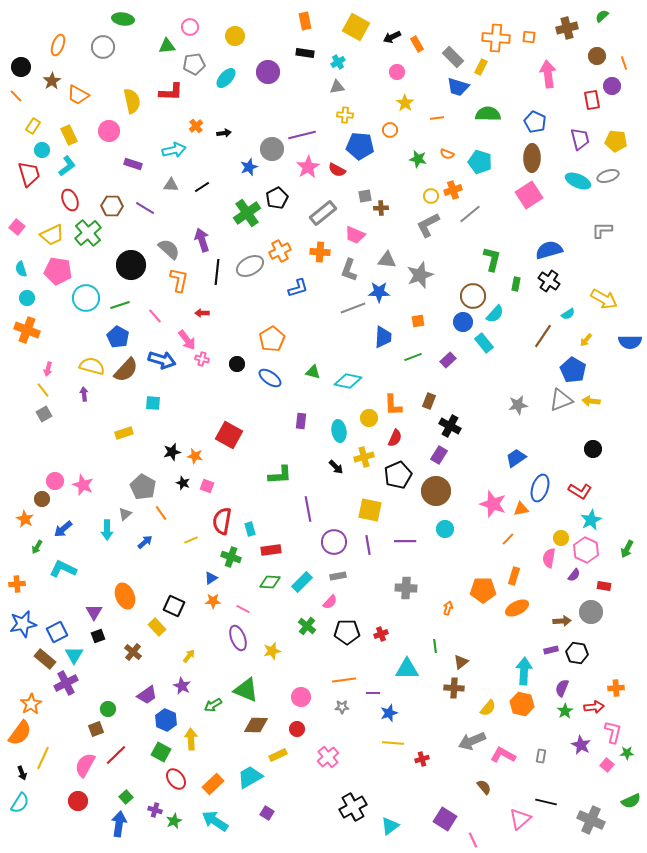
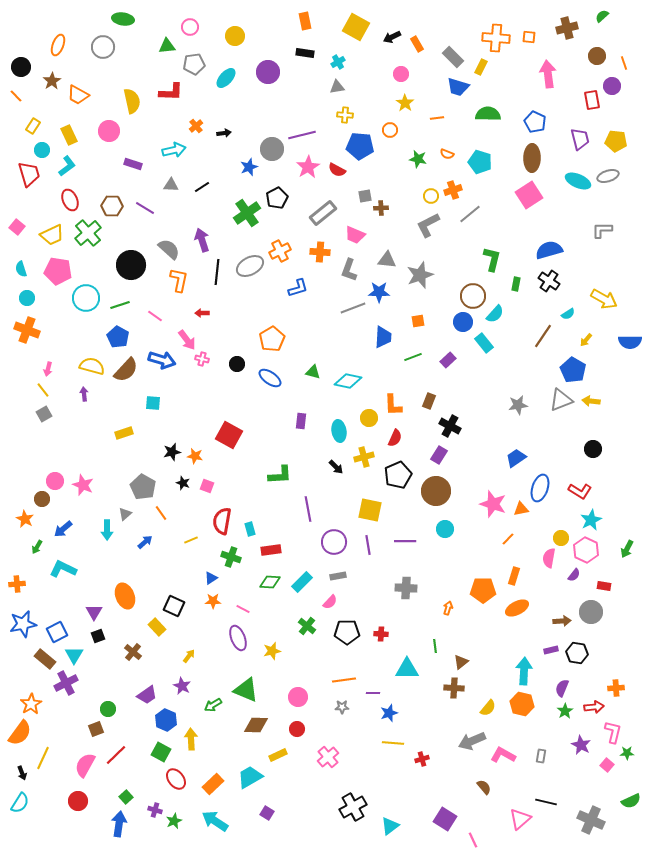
pink circle at (397, 72): moved 4 px right, 2 px down
pink line at (155, 316): rotated 14 degrees counterclockwise
red cross at (381, 634): rotated 24 degrees clockwise
pink circle at (301, 697): moved 3 px left
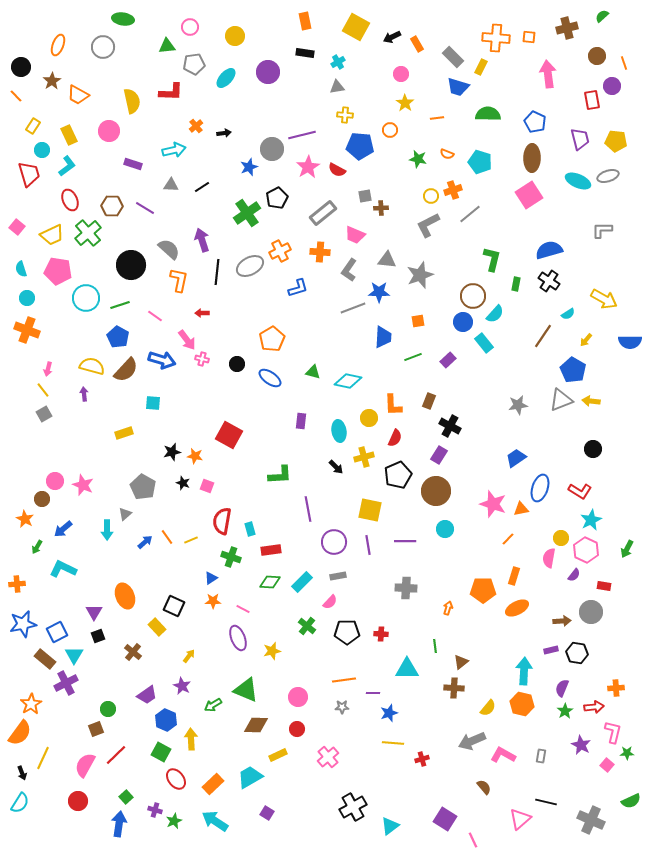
gray L-shape at (349, 270): rotated 15 degrees clockwise
orange line at (161, 513): moved 6 px right, 24 px down
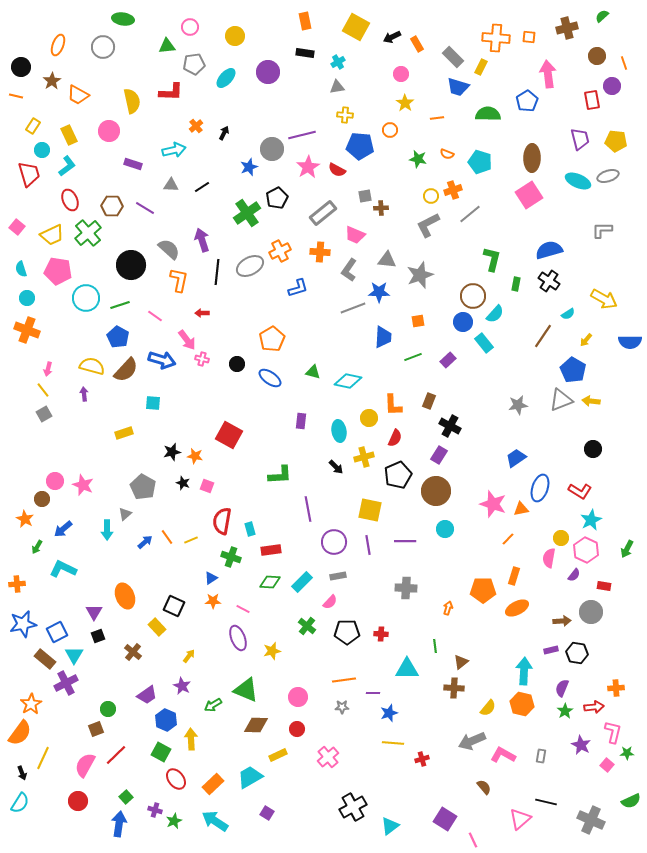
orange line at (16, 96): rotated 32 degrees counterclockwise
blue pentagon at (535, 122): moved 8 px left, 21 px up; rotated 15 degrees clockwise
black arrow at (224, 133): rotated 56 degrees counterclockwise
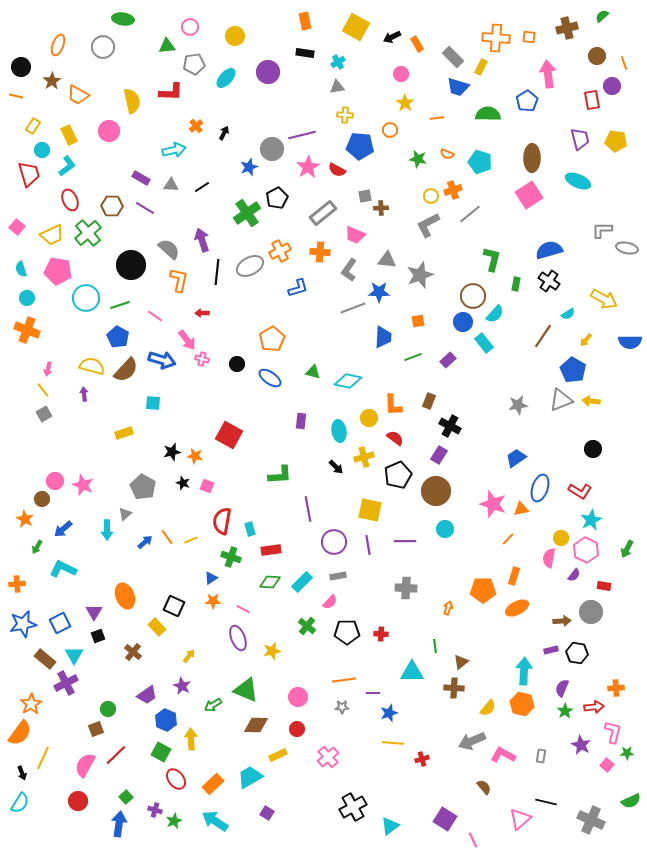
purple rectangle at (133, 164): moved 8 px right, 14 px down; rotated 12 degrees clockwise
gray ellipse at (608, 176): moved 19 px right, 72 px down; rotated 30 degrees clockwise
red semicircle at (395, 438): rotated 78 degrees counterclockwise
blue square at (57, 632): moved 3 px right, 9 px up
cyan triangle at (407, 669): moved 5 px right, 3 px down
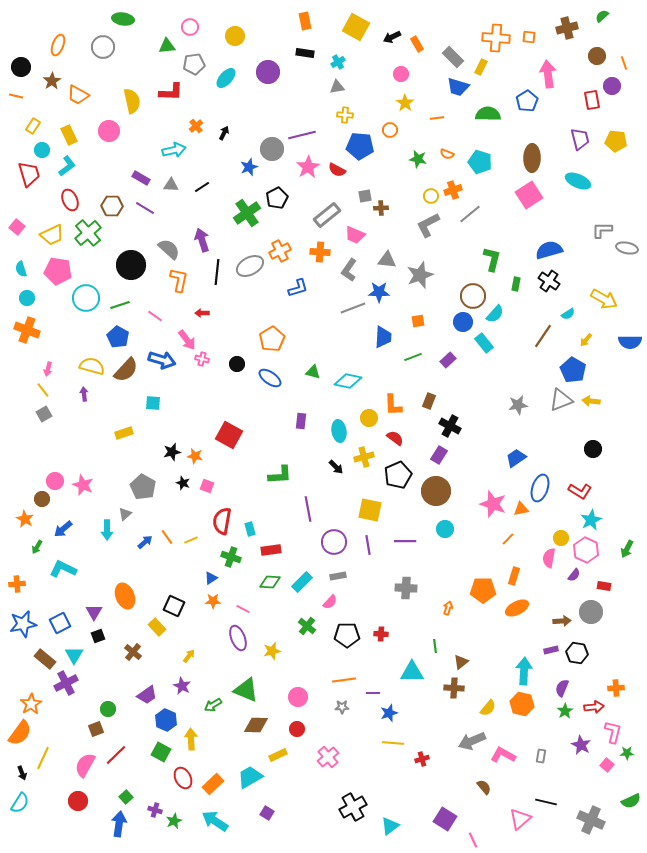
gray rectangle at (323, 213): moved 4 px right, 2 px down
black pentagon at (347, 632): moved 3 px down
red ellipse at (176, 779): moved 7 px right, 1 px up; rotated 10 degrees clockwise
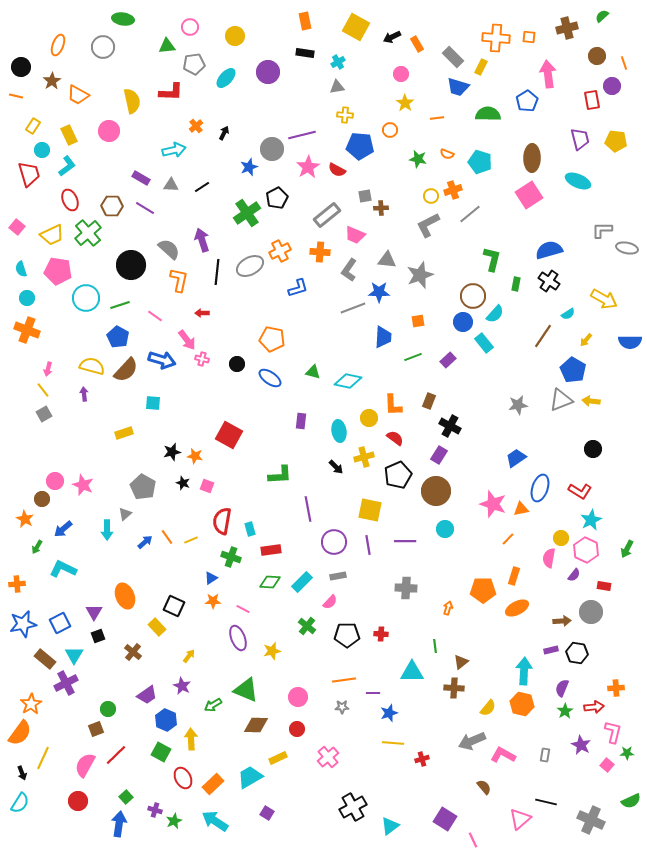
orange pentagon at (272, 339): rotated 30 degrees counterclockwise
yellow rectangle at (278, 755): moved 3 px down
gray rectangle at (541, 756): moved 4 px right, 1 px up
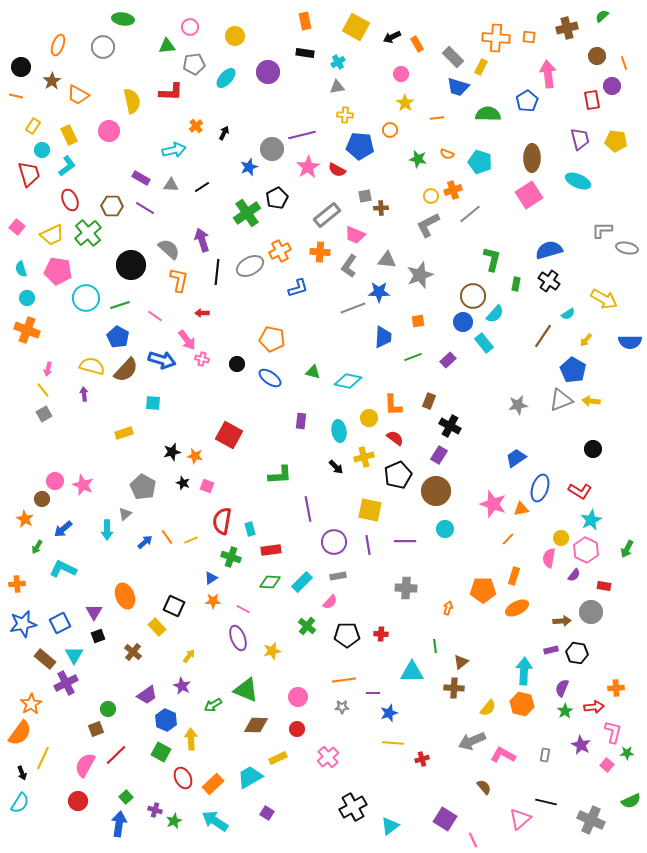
gray L-shape at (349, 270): moved 4 px up
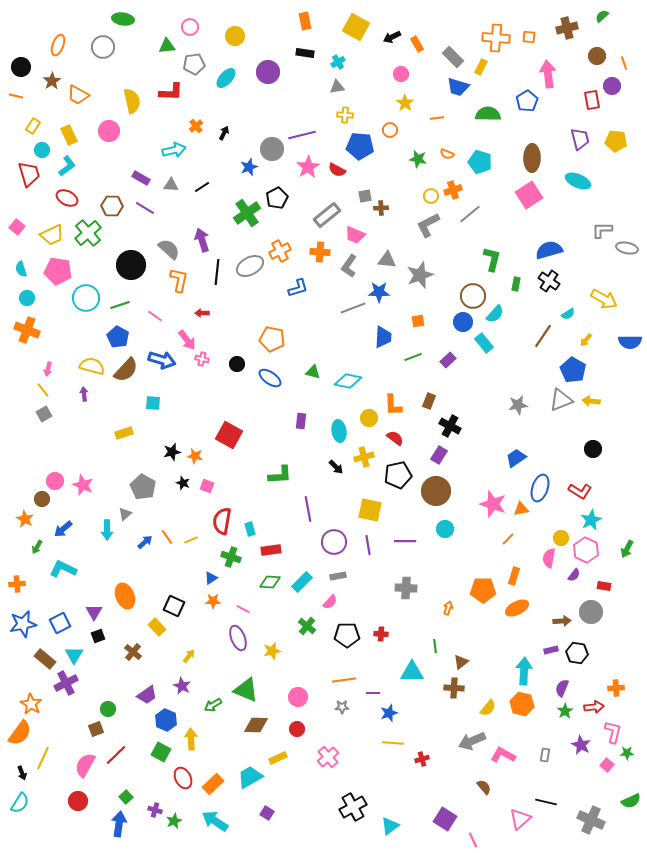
red ellipse at (70, 200): moved 3 px left, 2 px up; rotated 40 degrees counterclockwise
black pentagon at (398, 475): rotated 12 degrees clockwise
orange star at (31, 704): rotated 10 degrees counterclockwise
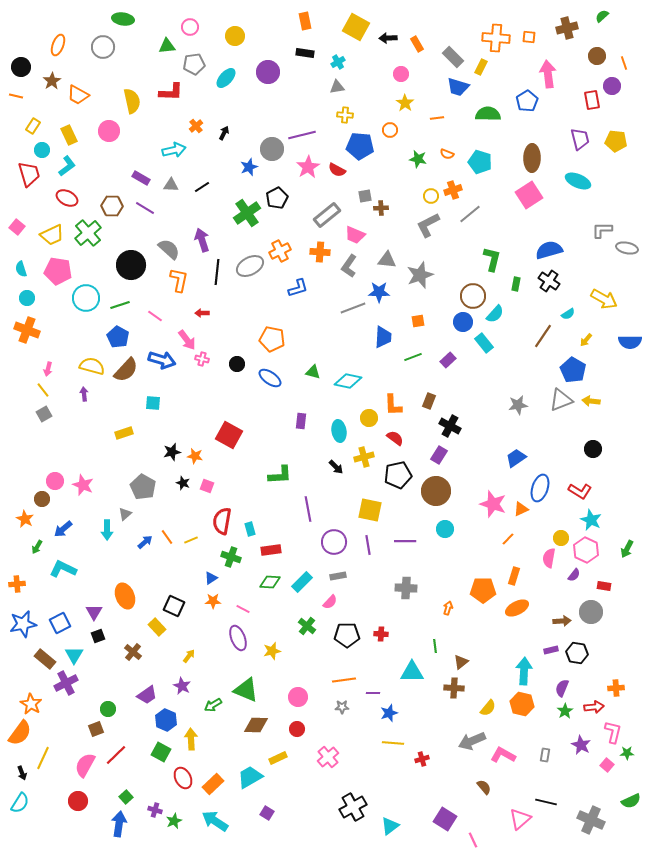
black arrow at (392, 37): moved 4 px left, 1 px down; rotated 24 degrees clockwise
orange triangle at (521, 509): rotated 14 degrees counterclockwise
cyan star at (591, 520): rotated 20 degrees counterclockwise
